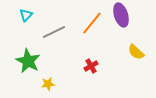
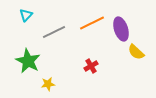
purple ellipse: moved 14 px down
orange line: rotated 25 degrees clockwise
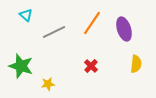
cyan triangle: rotated 32 degrees counterclockwise
orange line: rotated 30 degrees counterclockwise
purple ellipse: moved 3 px right
yellow semicircle: moved 12 px down; rotated 126 degrees counterclockwise
green star: moved 7 px left, 5 px down; rotated 10 degrees counterclockwise
red cross: rotated 16 degrees counterclockwise
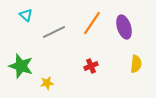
purple ellipse: moved 2 px up
red cross: rotated 24 degrees clockwise
yellow star: moved 1 px left, 1 px up
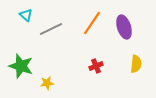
gray line: moved 3 px left, 3 px up
red cross: moved 5 px right
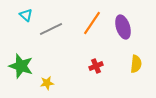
purple ellipse: moved 1 px left
